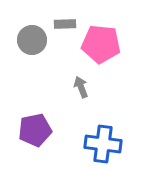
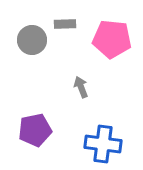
pink pentagon: moved 11 px right, 5 px up
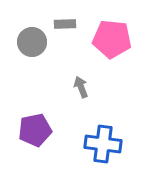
gray circle: moved 2 px down
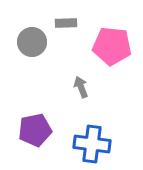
gray rectangle: moved 1 px right, 1 px up
pink pentagon: moved 7 px down
blue cross: moved 11 px left
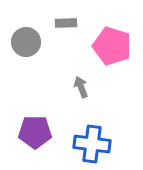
gray circle: moved 6 px left
pink pentagon: rotated 12 degrees clockwise
purple pentagon: moved 2 px down; rotated 12 degrees clockwise
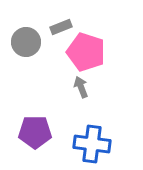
gray rectangle: moved 5 px left, 4 px down; rotated 20 degrees counterclockwise
pink pentagon: moved 26 px left, 6 px down
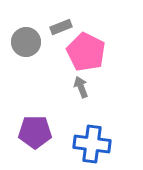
pink pentagon: rotated 9 degrees clockwise
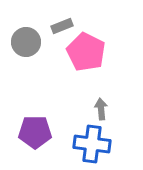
gray rectangle: moved 1 px right, 1 px up
gray arrow: moved 20 px right, 22 px down; rotated 15 degrees clockwise
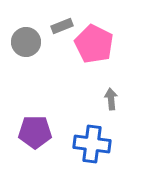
pink pentagon: moved 8 px right, 8 px up
gray arrow: moved 10 px right, 10 px up
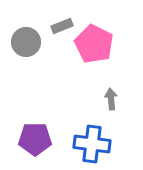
purple pentagon: moved 7 px down
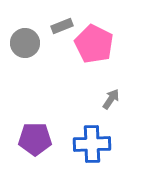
gray circle: moved 1 px left, 1 px down
gray arrow: rotated 40 degrees clockwise
blue cross: rotated 9 degrees counterclockwise
